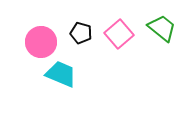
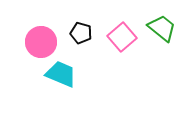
pink square: moved 3 px right, 3 px down
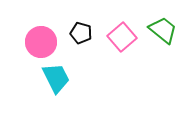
green trapezoid: moved 1 px right, 2 px down
cyan trapezoid: moved 5 px left, 4 px down; rotated 40 degrees clockwise
